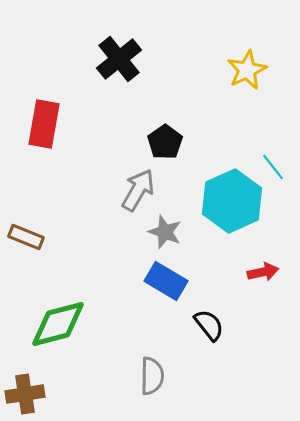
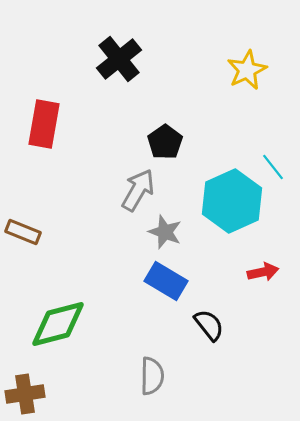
brown rectangle: moved 3 px left, 5 px up
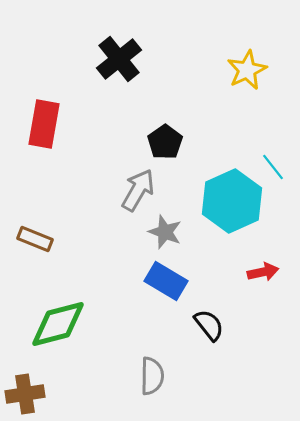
brown rectangle: moved 12 px right, 7 px down
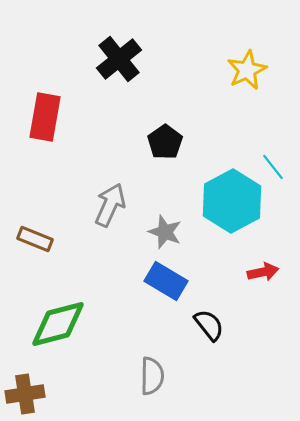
red rectangle: moved 1 px right, 7 px up
gray arrow: moved 28 px left, 15 px down; rotated 6 degrees counterclockwise
cyan hexagon: rotated 4 degrees counterclockwise
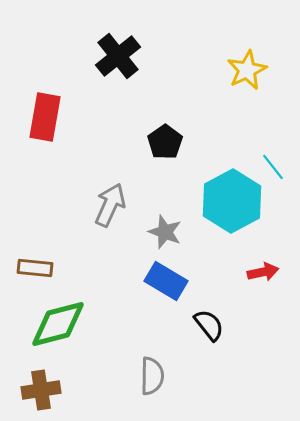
black cross: moved 1 px left, 3 px up
brown rectangle: moved 29 px down; rotated 16 degrees counterclockwise
brown cross: moved 16 px right, 4 px up
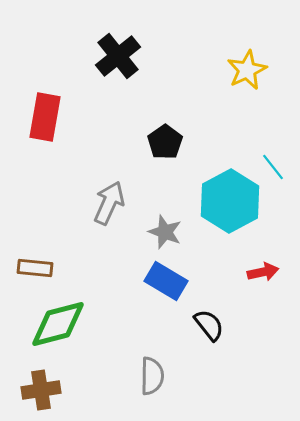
cyan hexagon: moved 2 px left
gray arrow: moved 1 px left, 2 px up
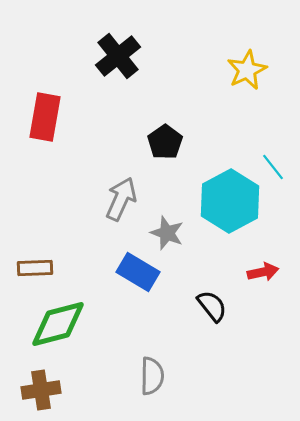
gray arrow: moved 12 px right, 4 px up
gray star: moved 2 px right, 1 px down
brown rectangle: rotated 8 degrees counterclockwise
blue rectangle: moved 28 px left, 9 px up
black semicircle: moved 3 px right, 19 px up
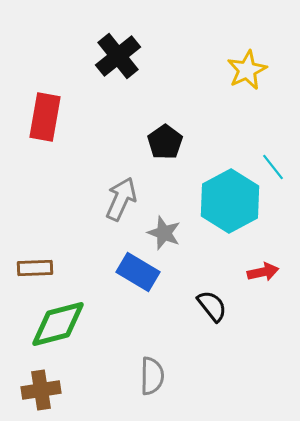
gray star: moved 3 px left
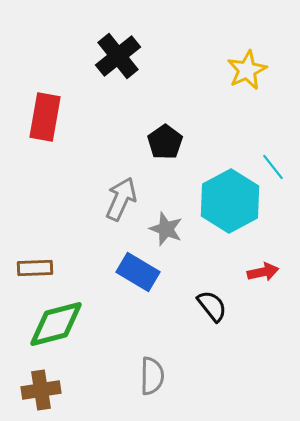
gray star: moved 2 px right, 4 px up
green diamond: moved 2 px left
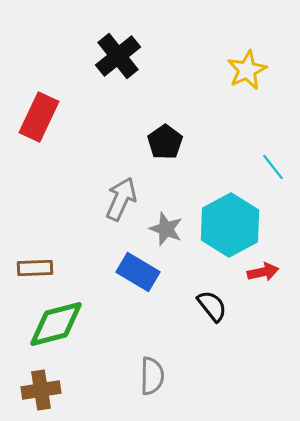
red rectangle: moved 6 px left; rotated 15 degrees clockwise
cyan hexagon: moved 24 px down
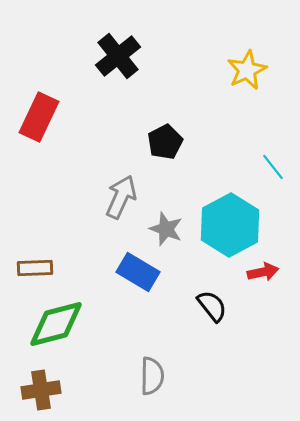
black pentagon: rotated 8 degrees clockwise
gray arrow: moved 2 px up
